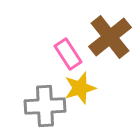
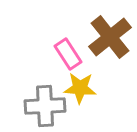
yellow star: rotated 20 degrees clockwise
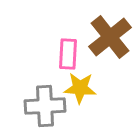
pink rectangle: rotated 36 degrees clockwise
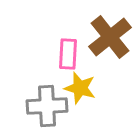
yellow star: rotated 12 degrees clockwise
gray cross: moved 2 px right
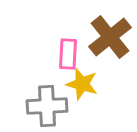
yellow star: moved 2 px right, 4 px up
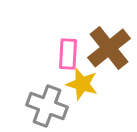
brown cross: moved 1 px left, 11 px down
gray cross: rotated 24 degrees clockwise
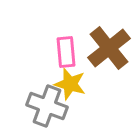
pink rectangle: moved 2 px left, 2 px up; rotated 8 degrees counterclockwise
yellow star: moved 12 px left
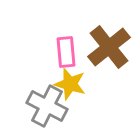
brown cross: moved 1 px up
gray cross: rotated 6 degrees clockwise
